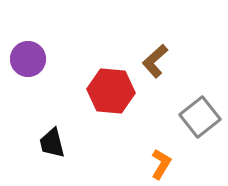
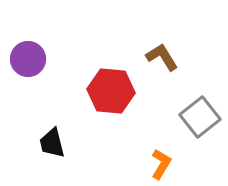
brown L-shape: moved 7 px right, 4 px up; rotated 100 degrees clockwise
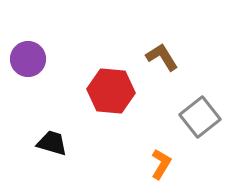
black trapezoid: rotated 120 degrees clockwise
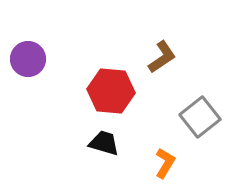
brown L-shape: rotated 88 degrees clockwise
black trapezoid: moved 52 px right
orange L-shape: moved 4 px right, 1 px up
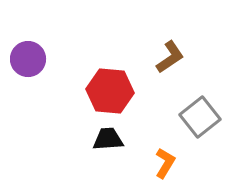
brown L-shape: moved 8 px right
red hexagon: moved 1 px left
black trapezoid: moved 4 px right, 4 px up; rotated 20 degrees counterclockwise
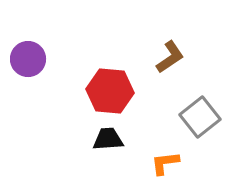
orange L-shape: rotated 128 degrees counterclockwise
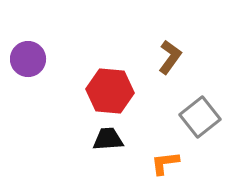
brown L-shape: rotated 20 degrees counterclockwise
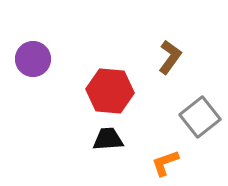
purple circle: moved 5 px right
orange L-shape: rotated 12 degrees counterclockwise
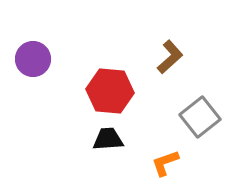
brown L-shape: rotated 12 degrees clockwise
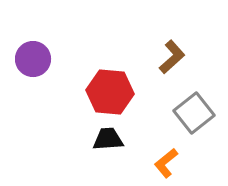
brown L-shape: moved 2 px right
red hexagon: moved 1 px down
gray square: moved 6 px left, 4 px up
orange L-shape: moved 1 px right; rotated 20 degrees counterclockwise
